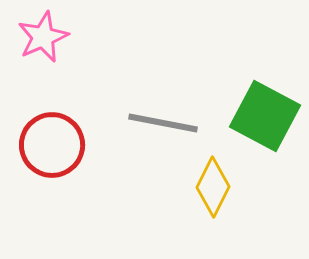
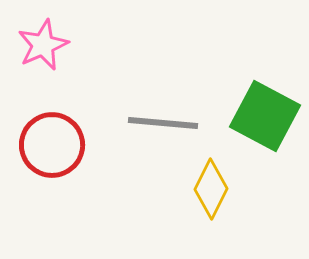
pink star: moved 8 px down
gray line: rotated 6 degrees counterclockwise
yellow diamond: moved 2 px left, 2 px down
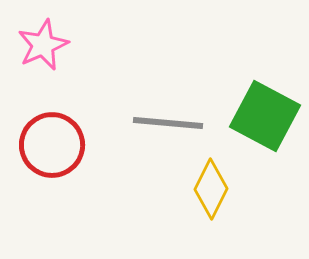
gray line: moved 5 px right
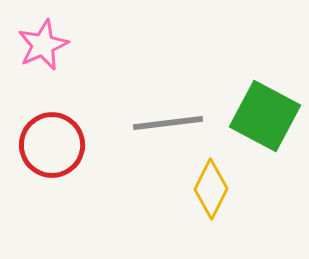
gray line: rotated 12 degrees counterclockwise
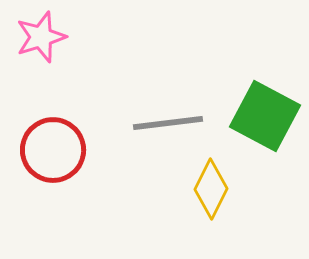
pink star: moved 2 px left, 8 px up; rotated 6 degrees clockwise
red circle: moved 1 px right, 5 px down
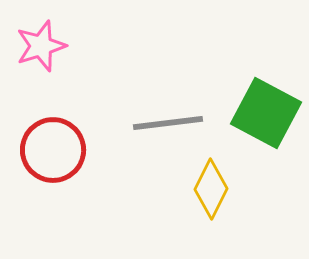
pink star: moved 9 px down
green square: moved 1 px right, 3 px up
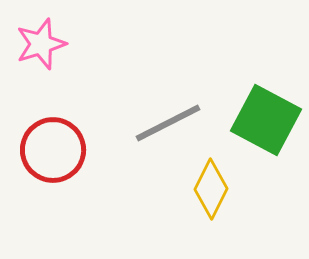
pink star: moved 2 px up
green square: moved 7 px down
gray line: rotated 20 degrees counterclockwise
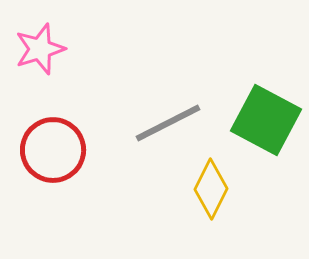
pink star: moved 1 px left, 5 px down
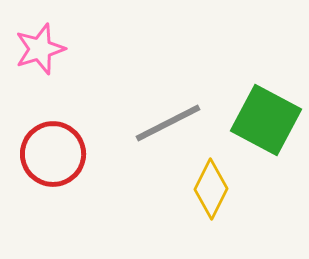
red circle: moved 4 px down
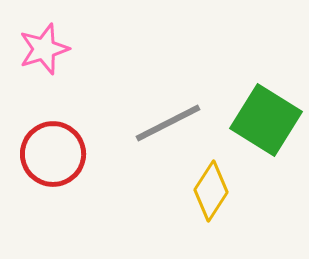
pink star: moved 4 px right
green square: rotated 4 degrees clockwise
yellow diamond: moved 2 px down; rotated 6 degrees clockwise
